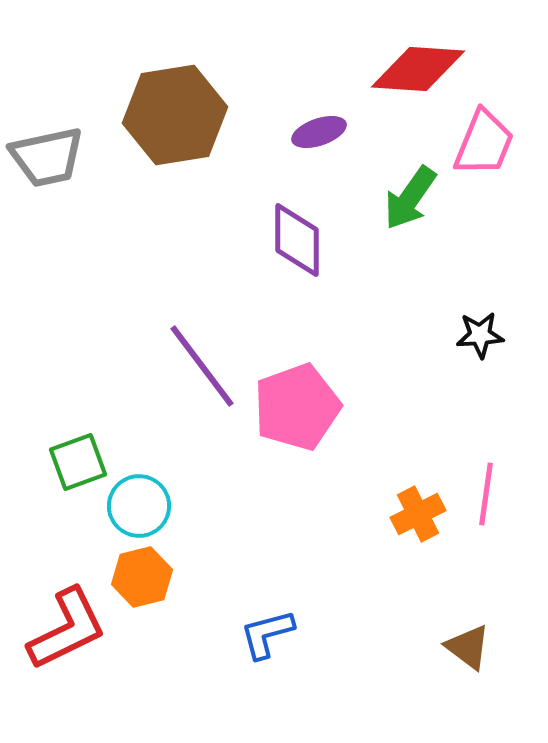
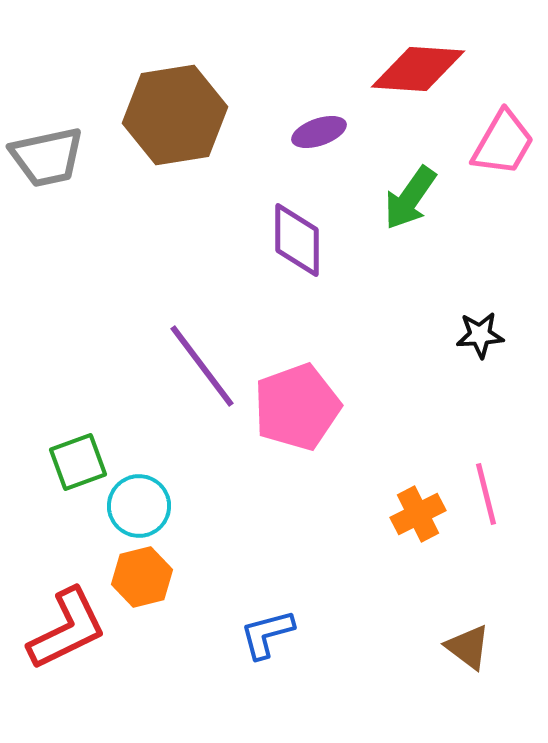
pink trapezoid: moved 19 px right; rotated 8 degrees clockwise
pink line: rotated 22 degrees counterclockwise
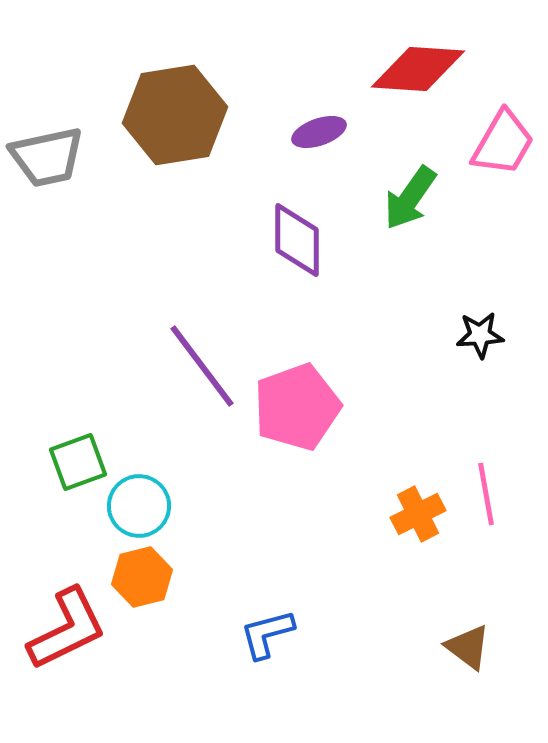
pink line: rotated 4 degrees clockwise
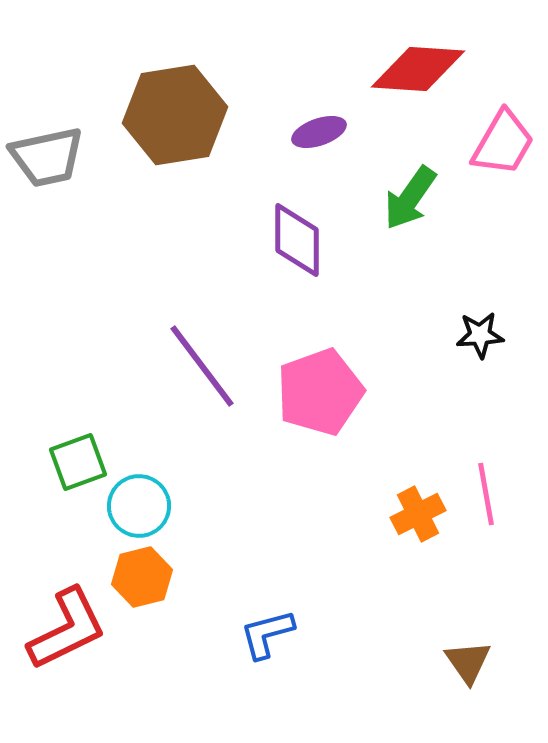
pink pentagon: moved 23 px right, 15 px up
brown triangle: moved 15 px down; rotated 18 degrees clockwise
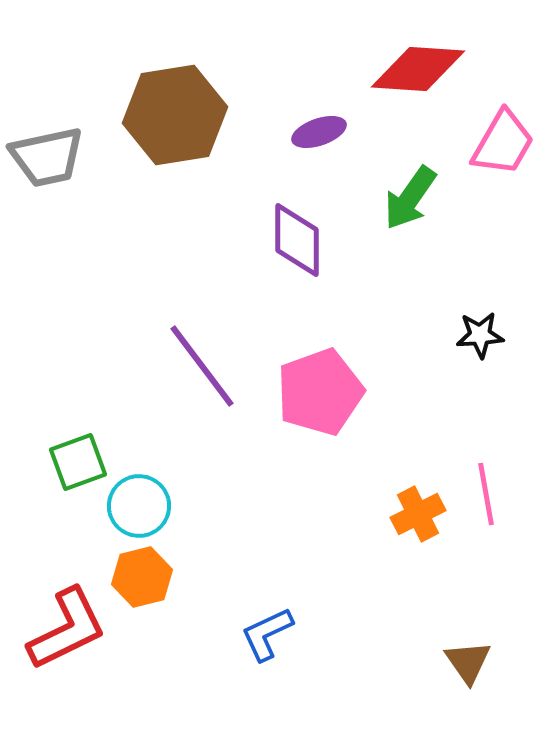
blue L-shape: rotated 10 degrees counterclockwise
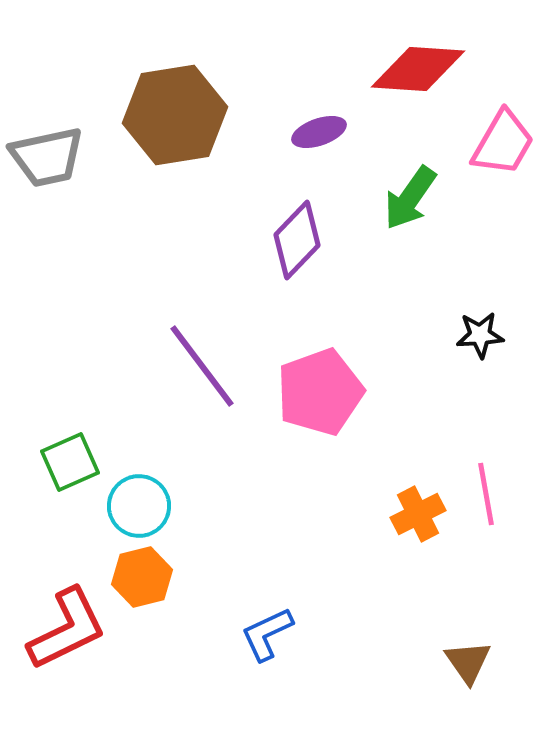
purple diamond: rotated 44 degrees clockwise
green square: moved 8 px left; rotated 4 degrees counterclockwise
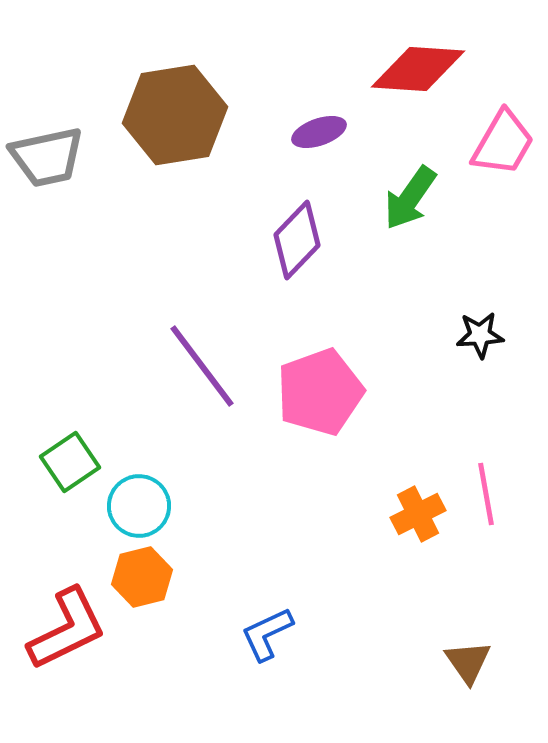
green square: rotated 10 degrees counterclockwise
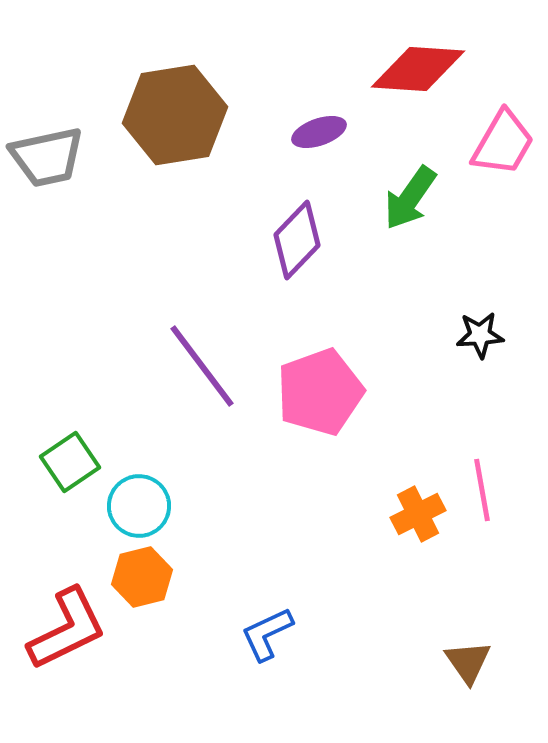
pink line: moved 4 px left, 4 px up
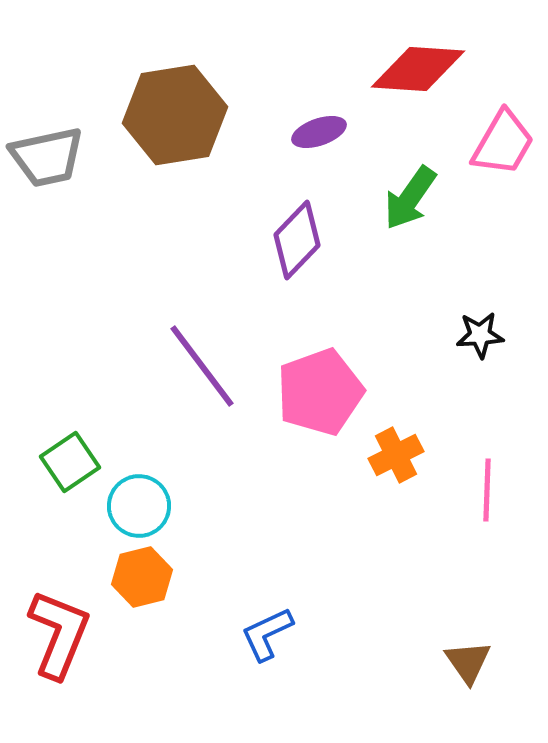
pink line: moved 5 px right; rotated 12 degrees clockwise
orange cross: moved 22 px left, 59 px up
red L-shape: moved 8 px left, 5 px down; rotated 42 degrees counterclockwise
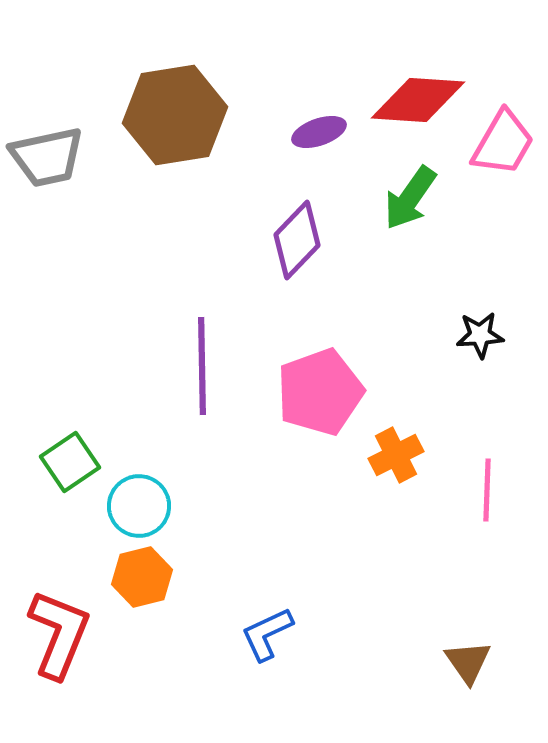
red diamond: moved 31 px down
purple line: rotated 36 degrees clockwise
